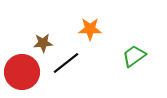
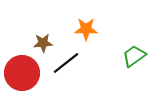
orange star: moved 4 px left
red circle: moved 1 px down
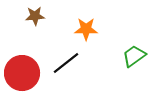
brown star: moved 8 px left, 27 px up
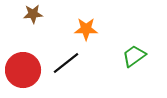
brown star: moved 2 px left, 2 px up
red circle: moved 1 px right, 3 px up
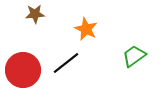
brown star: moved 2 px right
orange star: rotated 25 degrees clockwise
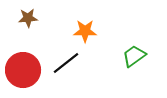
brown star: moved 7 px left, 4 px down
orange star: moved 1 px left, 2 px down; rotated 25 degrees counterclockwise
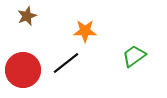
brown star: moved 1 px left, 2 px up; rotated 18 degrees counterclockwise
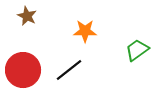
brown star: rotated 24 degrees counterclockwise
green trapezoid: moved 3 px right, 6 px up
black line: moved 3 px right, 7 px down
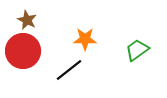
brown star: moved 4 px down
orange star: moved 8 px down
red circle: moved 19 px up
